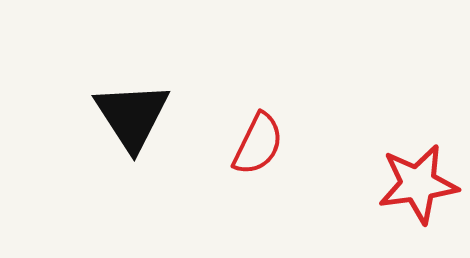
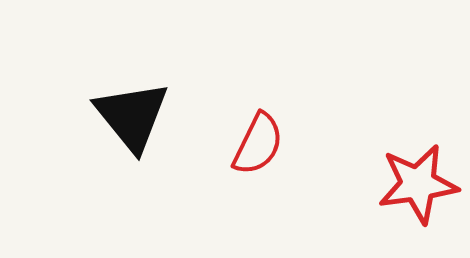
black triangle: rotated 6 degrees counterclockwise
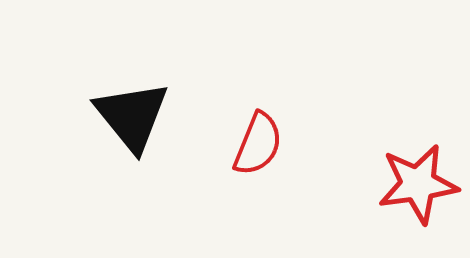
red semicircle: rotated 4 degrees counterclockwise
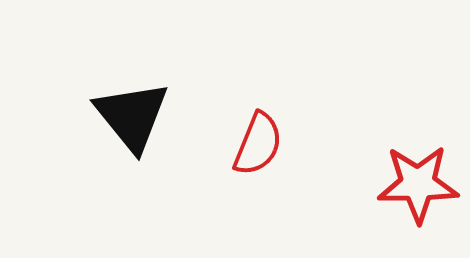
red star: rotated 8 degrees clockwise
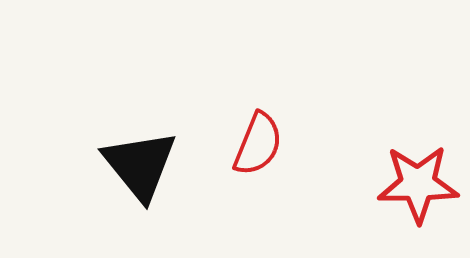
black triangle: moved 8 px right, 49 px down
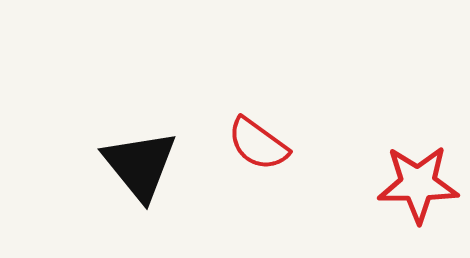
red semicircle: rotated 104 degrees clockwise
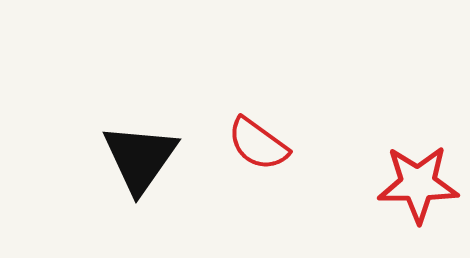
black triangle: moved 7 px up; rotated 14 degrees clockwise
